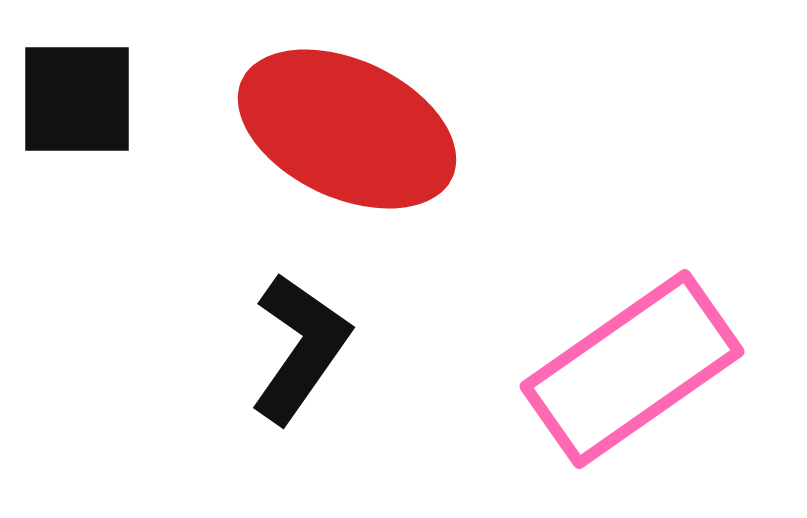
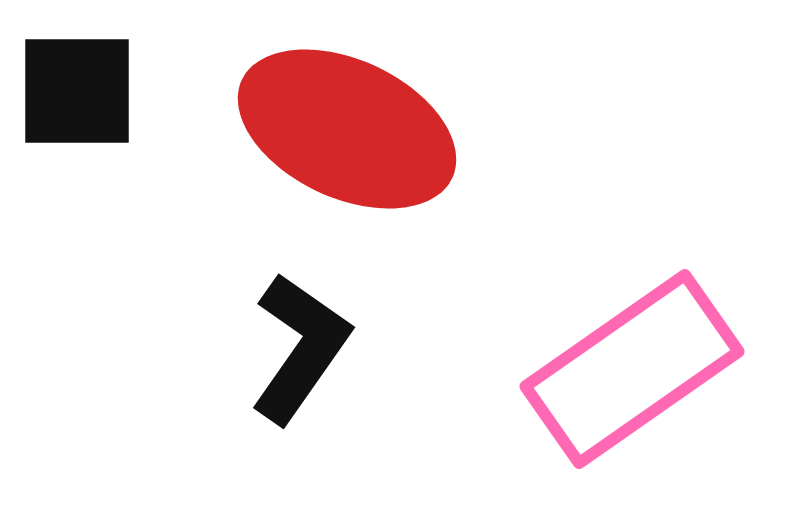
black square: moved 8 px up
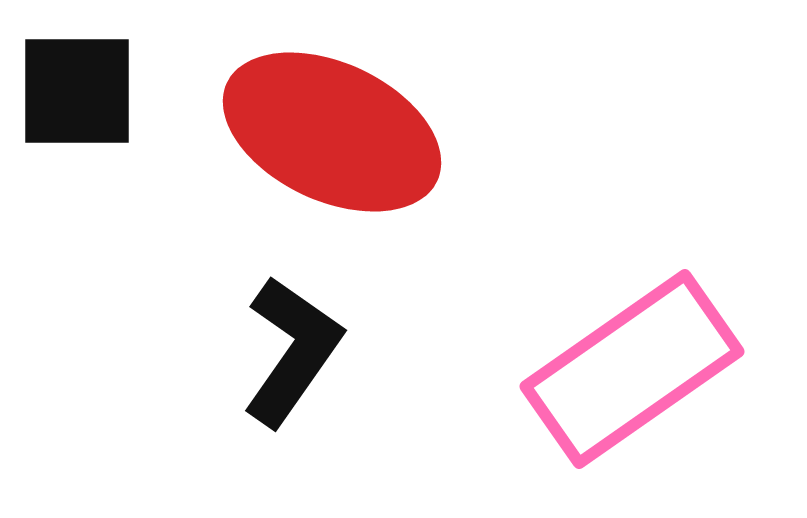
red ellipse: moved 15 px left, 3 px down
black L-shape: moved 8 px left, 3 px down
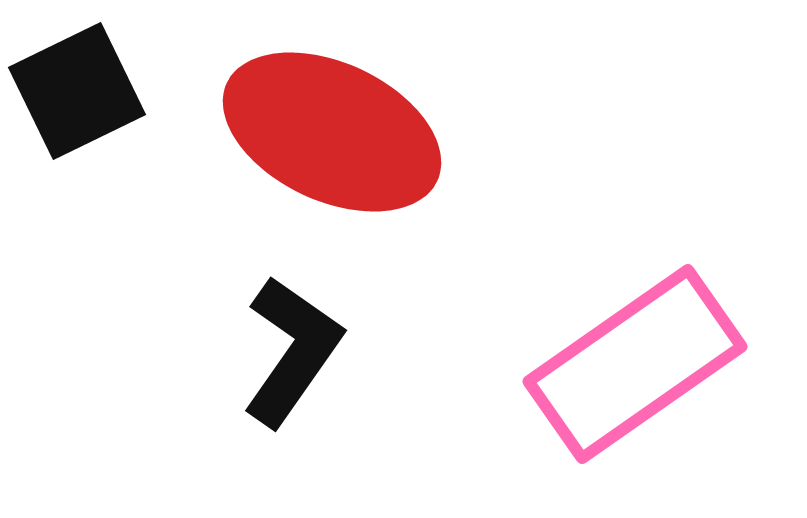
black square: rotated 26 degrees counterclockwise
pink rectangle: moved 3 px right, 5 px up
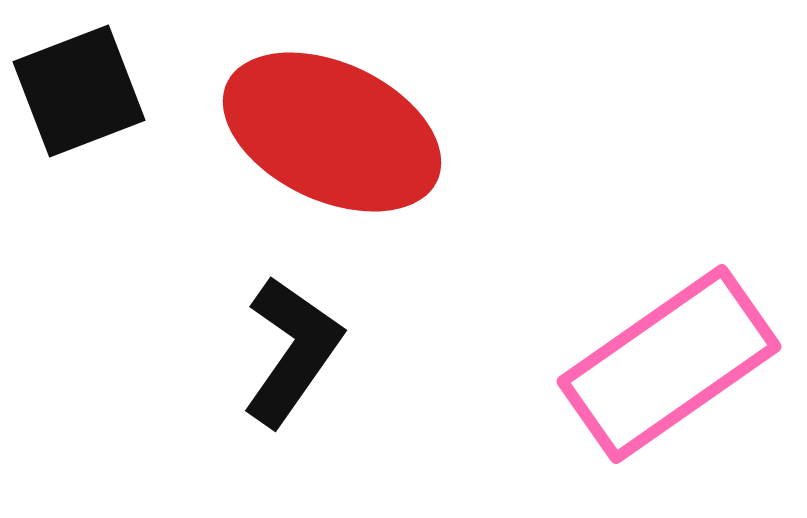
black square: moved 2 px right; rotated 5 degrees clockwise
pink rectangle: moved 34 px right
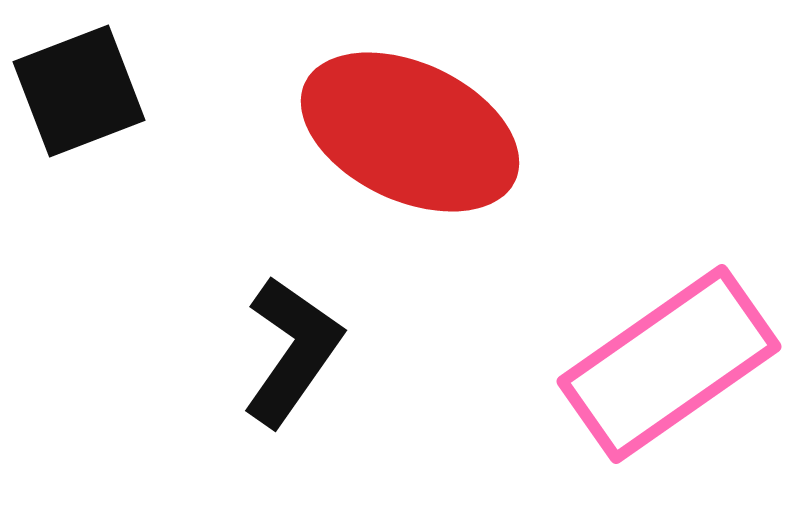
red ellipse: moved 78 px right
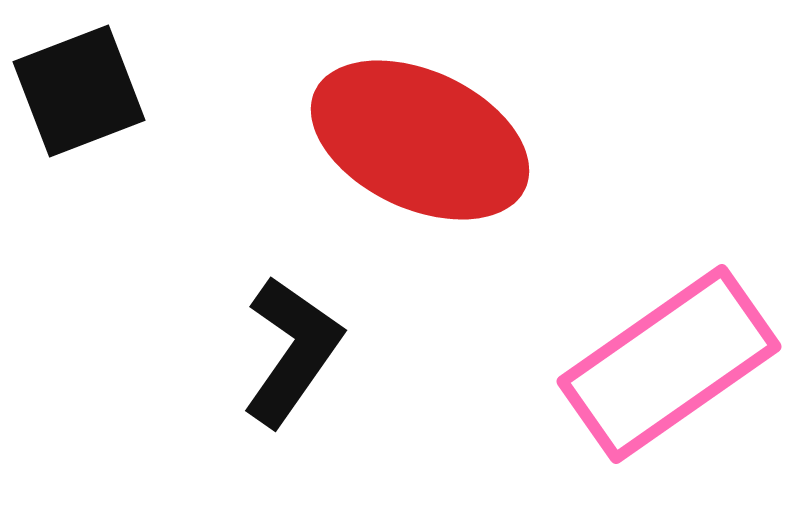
red ellipse: moved 10 px right, 8 px down
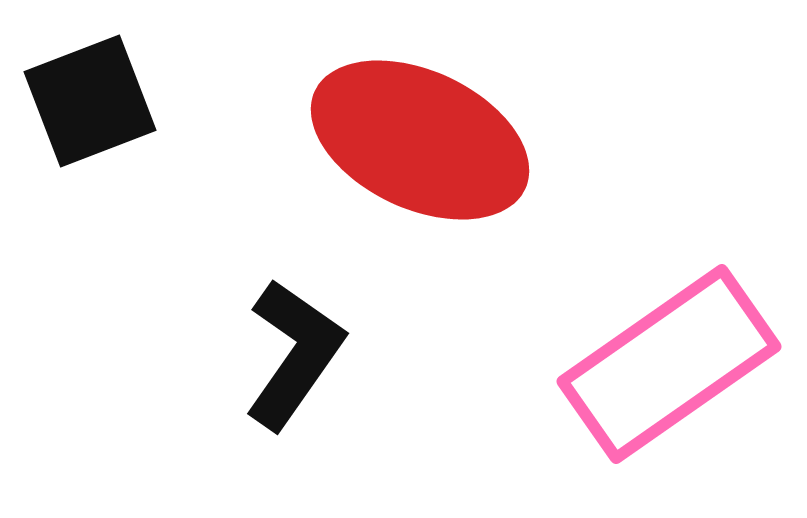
black square: moved 11 px right, 10 px down
black L-shape: moved 2 px right, 3 px down
